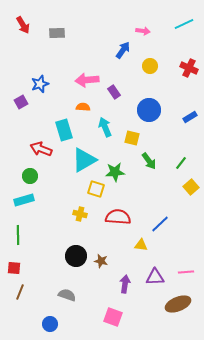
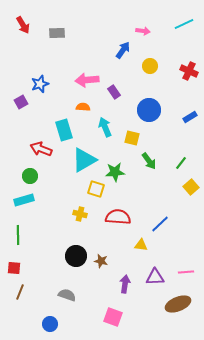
red cross at (189, 68): moved 3 px down
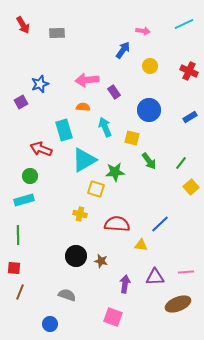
red semicircle at (118, 217): moved 1 px left, 7 px down
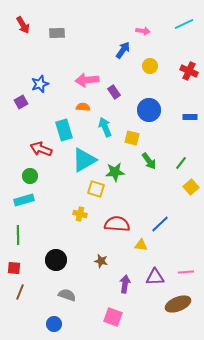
blue rectangle at (190, 117): rotated 32 degrees clockwise
black circle at (76, 256): moved 20 px left, 4 px down
blue circle at (50, 324): moved 4 px right
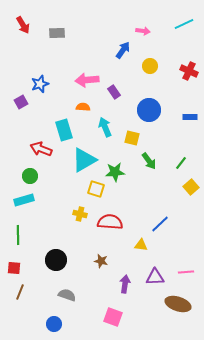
red semicircle at (117, 224): moved 7 px left, 2 px up
brown ellipse at (178, 304): rotated 40 degrees clockwise
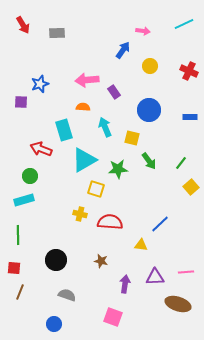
purple square at (21, 102): rotated 32 degrees clockwise
green star at (115, 172): moved 3 px right, 3 px up
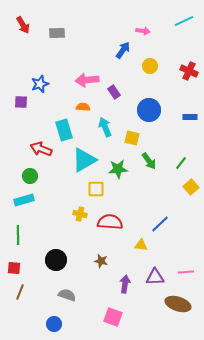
cyan line at (184, 24): moved 3 px up
yellow square at (96, 189): rotated 18 degrees counterclockwise
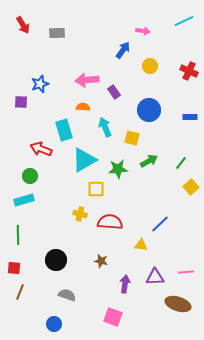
green arrow at (149, 161): rotated 84 degrees counterclockwise
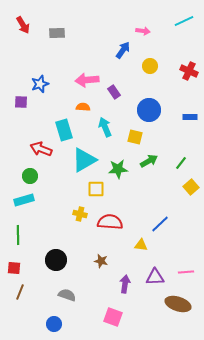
yellow square at (132, 138): moved 3 px right, 1 px up
